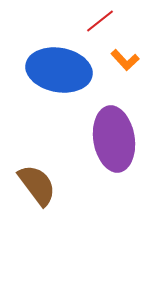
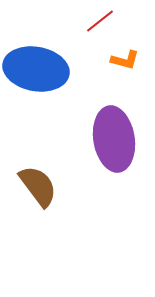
orange L-shape: rotated 32 degrees counterclockwise
blue ellipse: moved 23 px left, 1 px up
brown semicircle: moved 1 px right, 1 px down
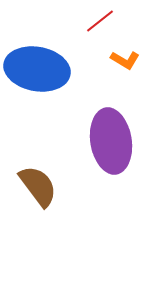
orange L-shape: rotated 16 degrees clockwise
blue ellipse: moved 1 px right
purple ellipse: moved 3 px left, 2 px down
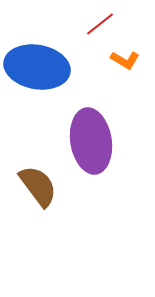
red line: moved 3 px down
blue ellipse: moved 2 px up
purple ellipse: moved 20 px left
